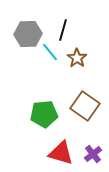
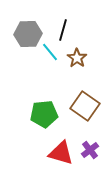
purple cross: moved 3 px left, 4 px up
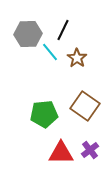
black line: rotated 10 degrees clockwise
red triangle: rotated 16 degrees counterclockwise
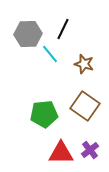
black line: moved 1 px up
cyan line: moved 2 px down
brown star: moved 7 px right, 6 px down; rotated 18 degrees counterclockwise
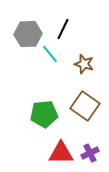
purple cross: moved 3 px down; rotated 12 degrees clockwise
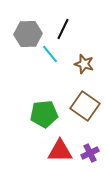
red triangle: moved 1 px left, 2 px up
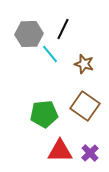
gray hexagon: moved 1 px right
purple cross: rotated 18 degrees counterclockwise
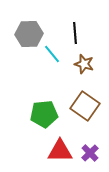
black line: moved 12 px right, 4 px down; rotated 30 degrees counterclockwise
cyan line: moved 2 px right
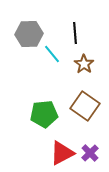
brown star: rotated 18 degrees clockwise
red triangle: moved 2 px right, 2 px down; rotated 28 degrees counterclockwise
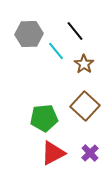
black line: moved 2 px up; rotated 35 degrees counterclockwise
cyan line: moved 4 px right, 3 px up
brown square: rotated 8 degrees clockwise
green pentagon: moved 4 px down
red triangle: moved 9 px left
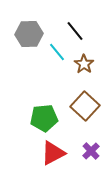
cyan line: moved 1 px right, 1 px down
purple cross: moved 1 px right, 2 px up
